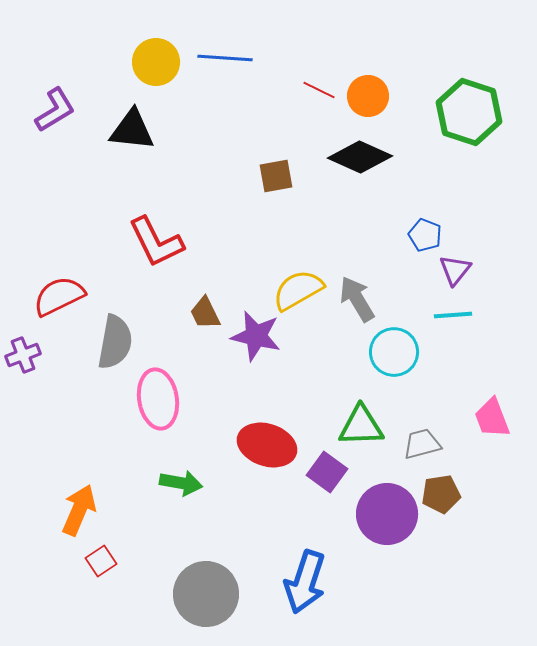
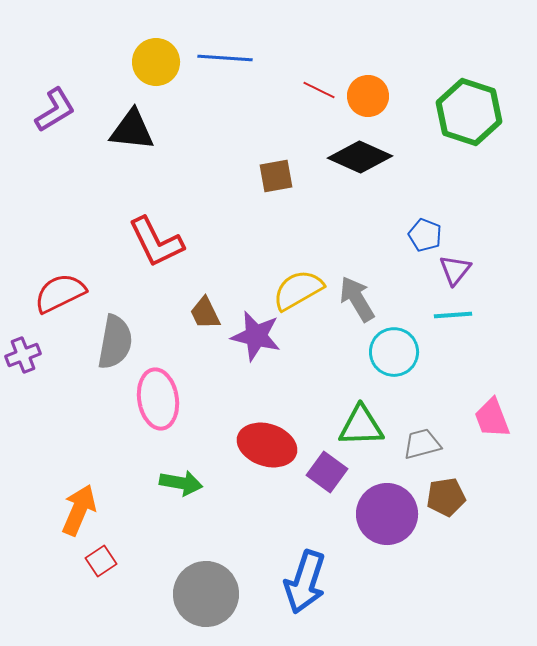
red semicircle: moved 1 px right, 3 px up
brown pentagon: moved 5 px right, 3 px down
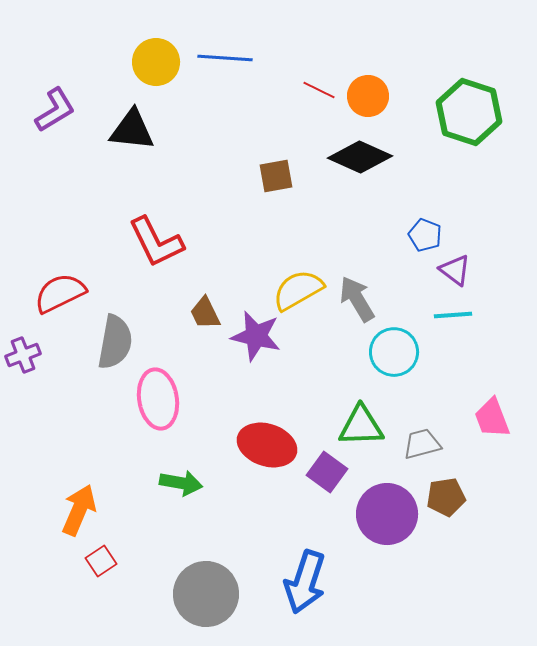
purple triangle: rotated 32 degrees counterclockwise
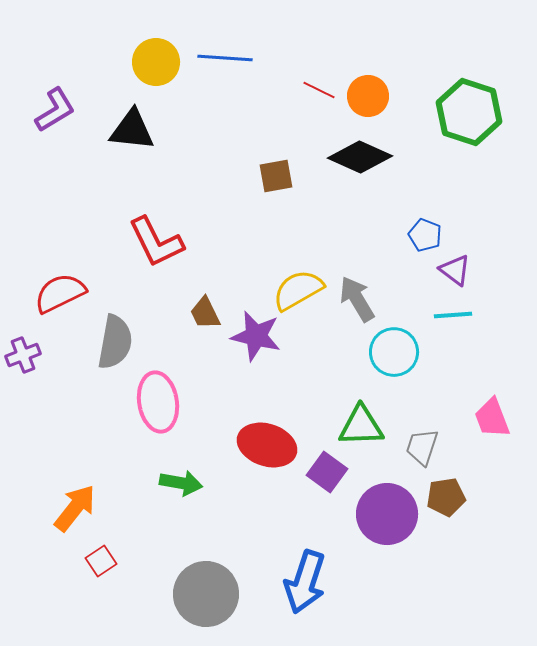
pink ellipse: moved 3 px down
gray trapezoid: moved 3 px down; rotated 57 degrees counterclockwise
orange arrow: moved 4 px left, 2 px up; rotated 15 degrees clockwise
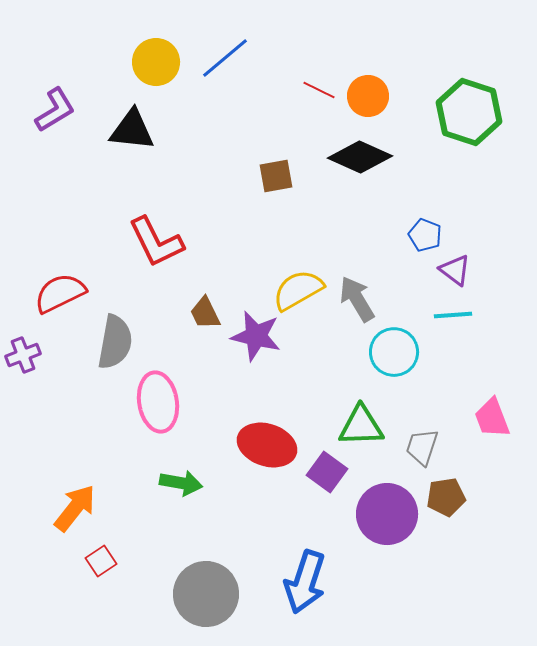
blue line: rotated 44 degrees counterclockwise
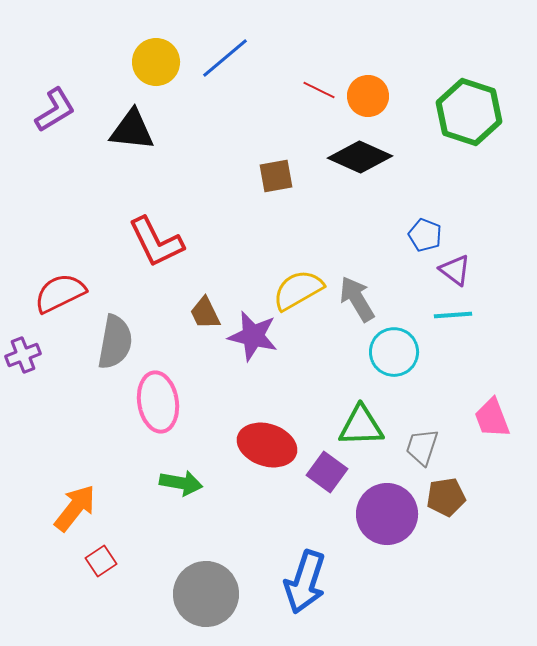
purple star: moved 3 px left
